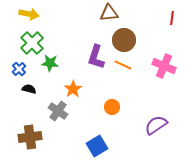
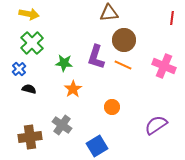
green star: moved 14 px right
gray cross: moved 4 px right, 14 px down
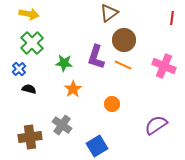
brown triangle: rotated 30 degrees counterclockwise
orange circle: moved 3 px up
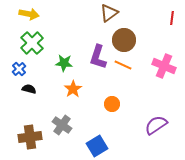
purple L-shape: moved 2 px right
